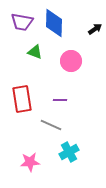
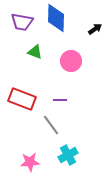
blue diamond: moved 2 px right, 5 px up
red rectangle: rotated 60 degrees counterclockwise
gray line: rotated 30 degrees clockwise
cyan cross: moved 1 px left, 3 px down
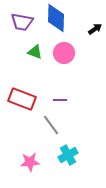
pink circle: moved 7 px left, 8 px up
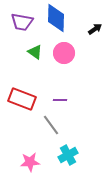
green triangle: rotated 14 degrees clockwise
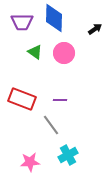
blue diamond: moved 2 px left
purple trapezoid: rotated 10 degrees counterclockwise
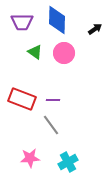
blue diamond: moved 3 px right, 2 px down
purple line: moved 7 px left
cyan cross: moved 7 px down
pink star: moved 4 px up
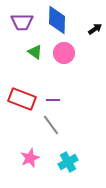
pink star: rotated 18 degrees counterclockwise
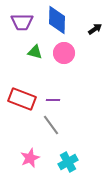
green triangle: rotated 21 degrees counterclockwise
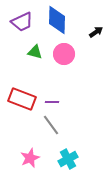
purple trapezoid: rotated 25 degrees counterclockwise
black arrow: moved 1 px right, 3 px down
pink circle: moved 1 px down
purple line: moved 1 px left, 2 px down
cyan cross: moved 3 px up
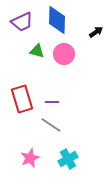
green triangle: moved 2 px right, 1 px up
red rectangle: rotated 52 degrees clockwise
gray line: rotated 20 degrees counterclockwise
